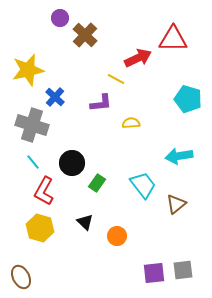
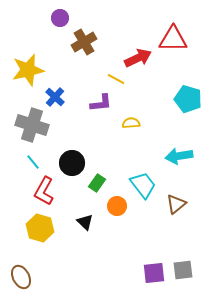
brown cross: moved 1 px left, 7 px down; rotated 15 degrees clockwise
orange circle: moved 30 px up
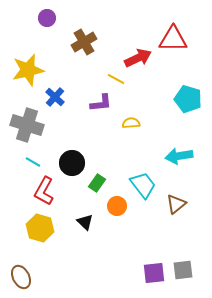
purple circle: moved 13 px left
gray cross: moved 5 px left
cyan line: rotated 21 degrees counterclockwise
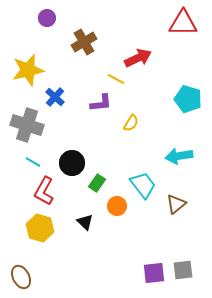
red triangle: moved 10 px right, 16 px up
yellow semicircle: rotated 126 degrees clockwise
